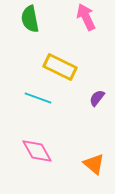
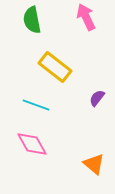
green semicircle: moved 2 px right, 1 px down
yellow rectangle: moved 5 px left; rotated 12 degrees clockwise
cyan line: moved 2 px left, 7 px down
pink diamond: moved 5 px left, 7 px up
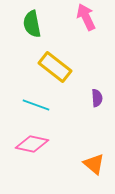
green semicircle: moved 4 px down
purple semicircle: rotated 138 degrees clockwise
pink diamond: rotated 48 degrees counterclockwise
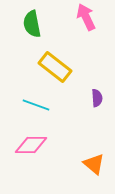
pink diamond: moved 1 px left, 1 px down; rotated 12 degrees counterclockwise
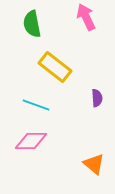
pink diamond: moved 4 px up
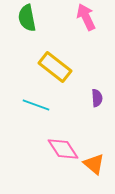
green semicircle: moved 5 px left, 6 px up
pink diamond: moved 32 px right, 8 px down; rotated 56 degrees clockwise
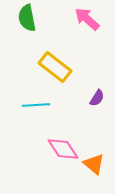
pink arrow: moved 1 px right, 2 px down; rotated 24 degrees counterclockwise
purple semicircle: rotated 36 degrees clockwise
cyan line: rotated 24 degrees counterclockwise
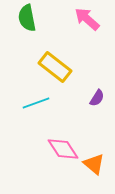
cyan line: moved 2 px up; rotated 16 degrees counterclockwise
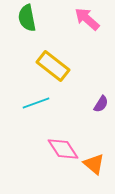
yellow rectangle: moved 2 px left, 1 px up
purple semicircle: moved 4 px right, 6 px down
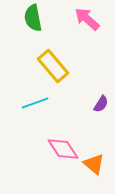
green semicircle: moved 6 px right
yellow rectangle: rotated 12 degrees clockwise
cyan line: moved 1 px left
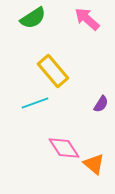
green semicircle: rotated 112 degrees counterclockwise
yellow rectangle: moved 5 px down
pink diamond: moved 1 px right, 1 px up
